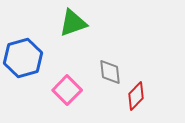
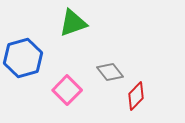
gray diamond: rotated 32 degrees counterclockwise
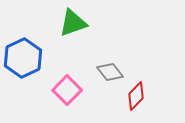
blue hexagon: rotated 9 degrees counterclockwise
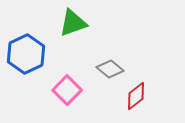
blue hexagon: moved 3 px right, 4 px up
gray diamond: moved 3 px up; rotated 12 degrees counterclockwise
red diamond: rotated 8 degrees clockwise
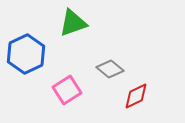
pink square: rotated 12 degrees clockwise
red diamond: rotated 12 degrees clockwise
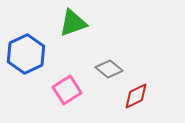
gray diamond: moved 1 px left
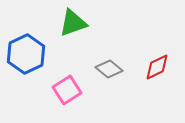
red diamond: moved 21 px right, 29 px up
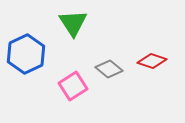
green triangle: rotated 44 degrees counterclockwise
red diamond: moved 5 px left, 6 px up; rotated 44 degrees clockwise
pink square: moved 6 px right, 4 px up
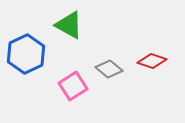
green triangle: moved 4 px left, 2 px down; rotated 28 degrees counterclockwise
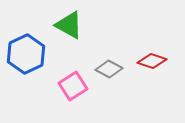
gray diamond: rotated 12 degrees counterclockwise
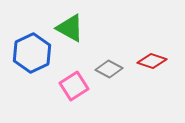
green triangle: moved 1 px right, 3 px down
blue hexagon: moved 6 px right, 1 px up
pink square: moved 1 px right
